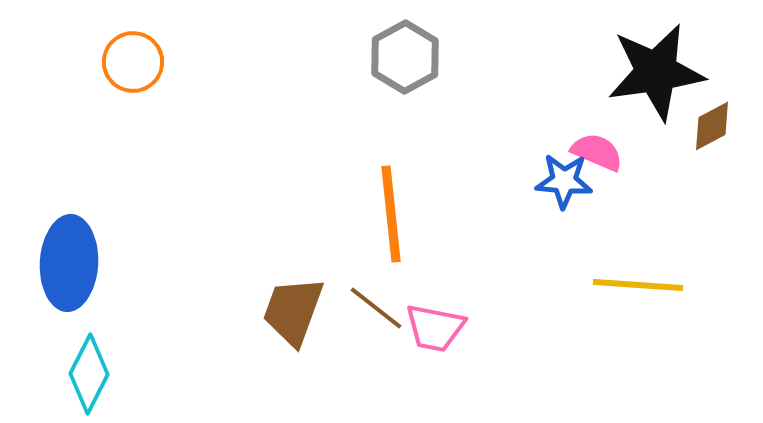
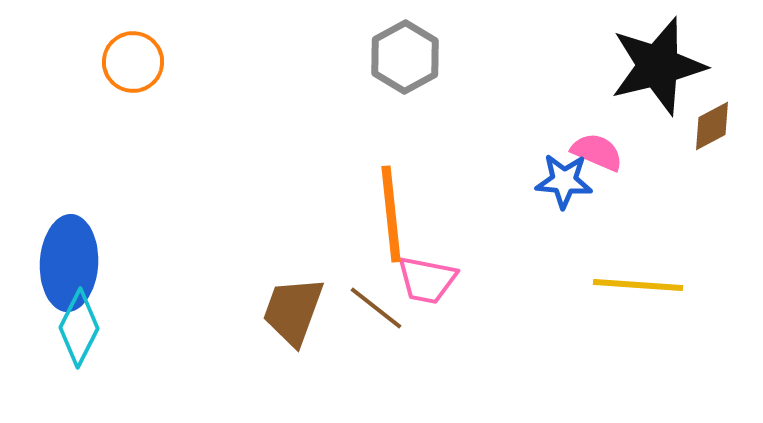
black star: moved 2 px right, 6 px up; rotated 6 degrees counterclockwise
pink trapezoid: moved 8 px left, 48 px up
cyan diamond: moved 10 px left, 46 px up
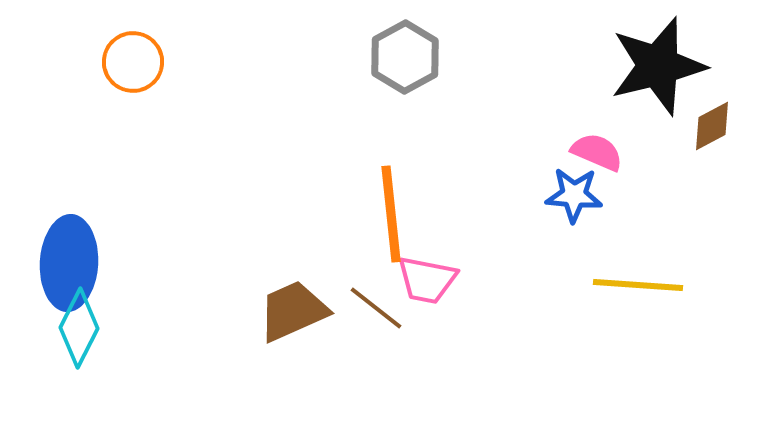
blue star: moved 10 px right, 14 px down
brown trapezoid: rotated 46 degrees clockwise
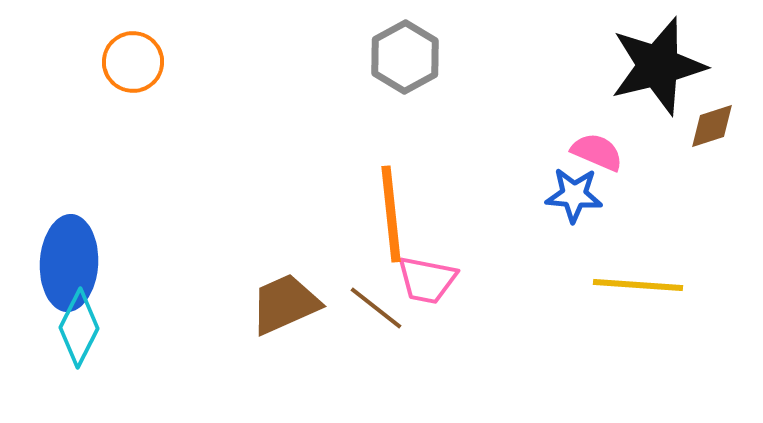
brown diamond: rotated 10 degrees clockwise
brown trapezoid: moved 8 px left, 7 px up
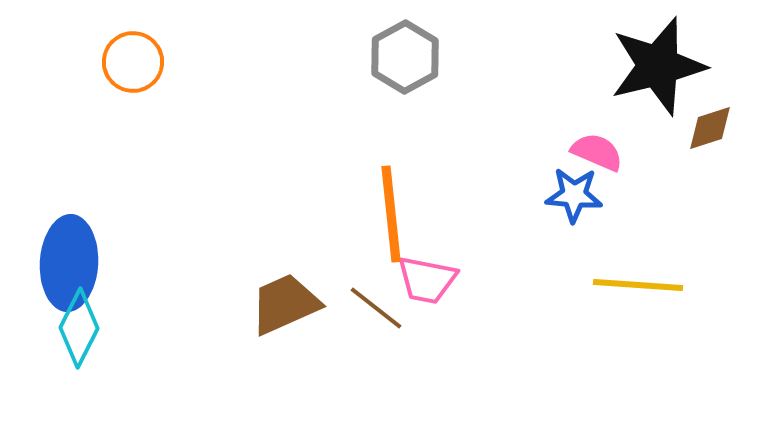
brown diamond: moved 2 px left, 2 px down
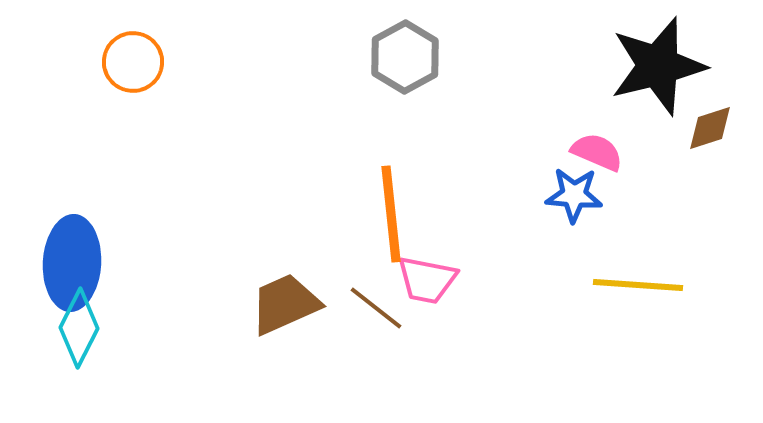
blue ellipse: moved 3 px right
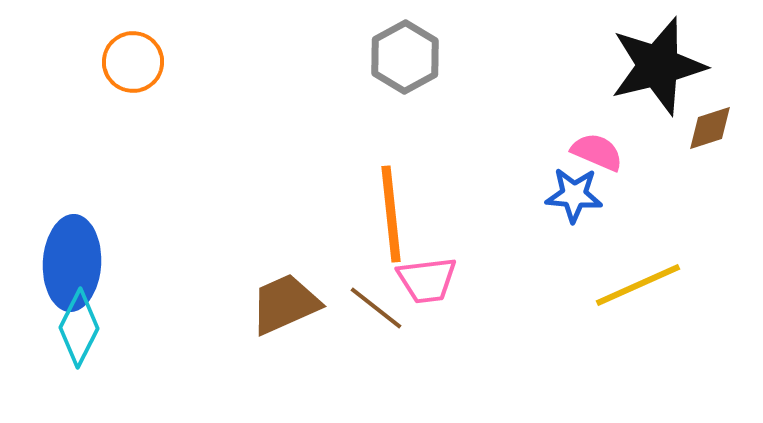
pink trapezoid: rotated 18 degrees counterclockwise
yellow line: rotated 28 degrees counterclockwise
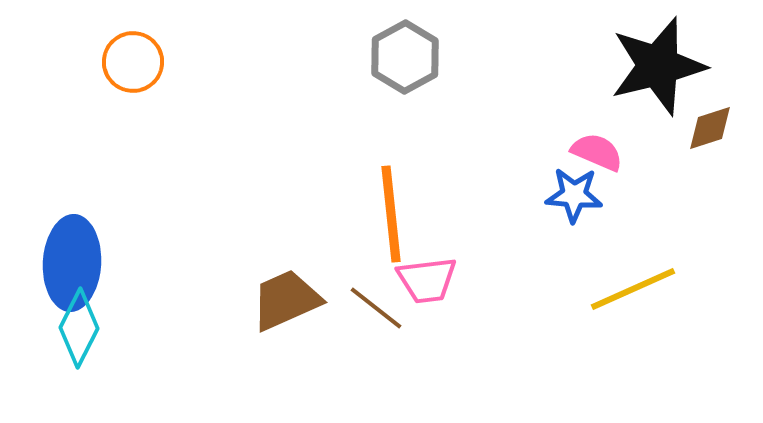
yellow line: moved 5 px left, 4 px down
brown trapezoid: moved 1 px right, 4 px up
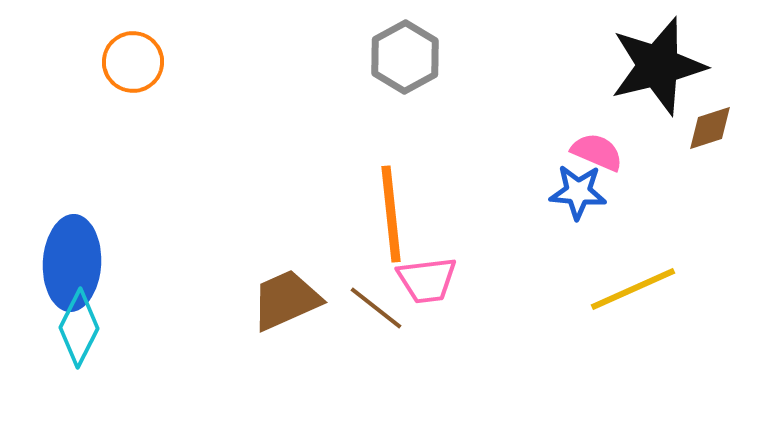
blue star: moved 4 px right, 3 px up
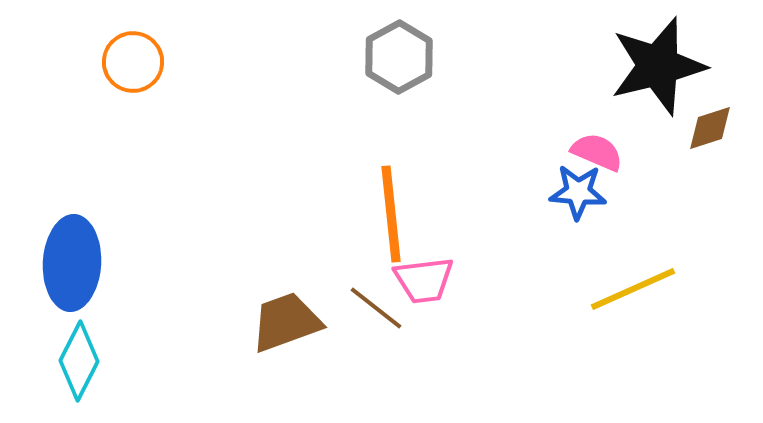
gray hexagon: moved 6 px left
pink trapezoid: moved 3 px left
brown trapezoid: moved 22 px down; rotated 4 degrees clockwise
cyan diamond: moved 33 px down
